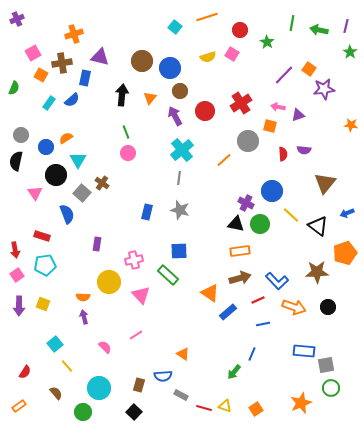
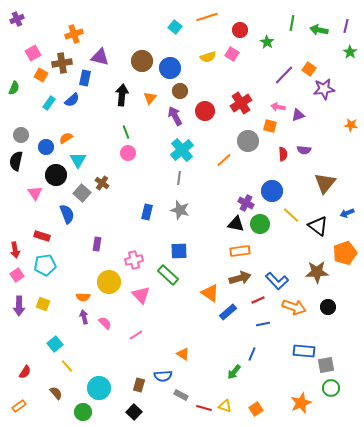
pink semicircle at (105, 347): moved 24 px up
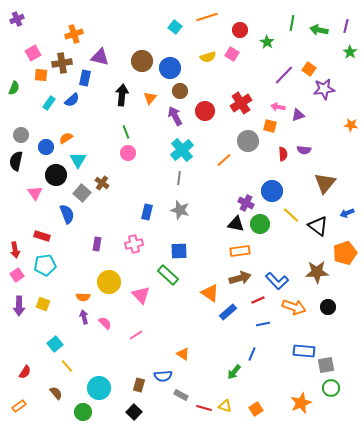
orange square at (41, 75): rotated 24 degrees counterclockwise
pink cross at (134, 260): moved 16 px up
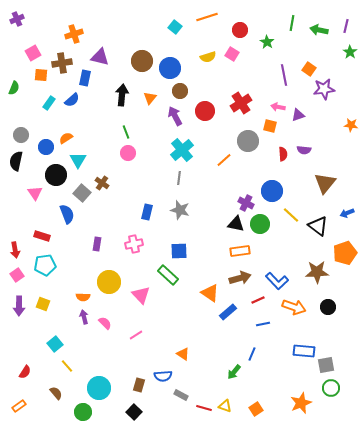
purple line at (284, 75): rotated 55 degrees counterclockwise
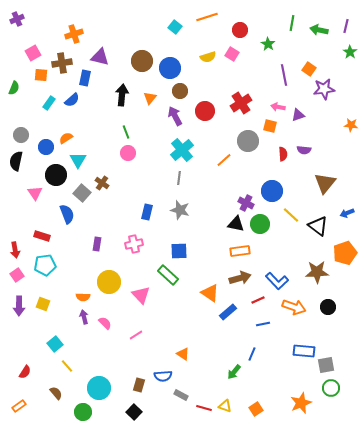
green star at (267, 42): moved 1 px right, 2 px down
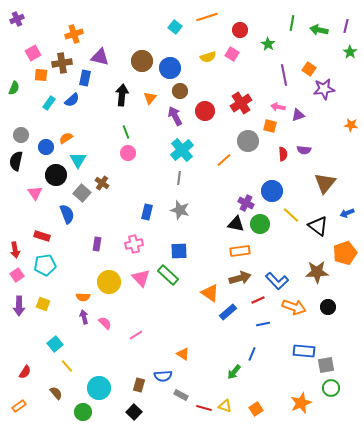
pink triangle at (141, 295): moved 17 px up
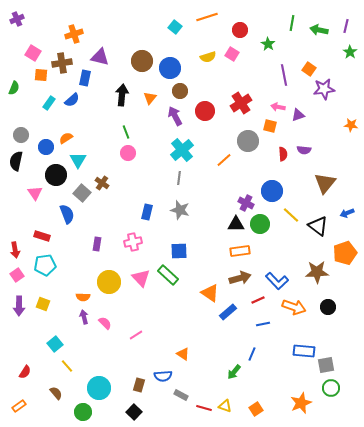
pink square at (33, 53): rotated 28 degrees counterclockwise
black triangle at (236, 224): rotated 12 degrees counterclockwise
pink cross at (134, 244): moved 1 px left, 2 px up
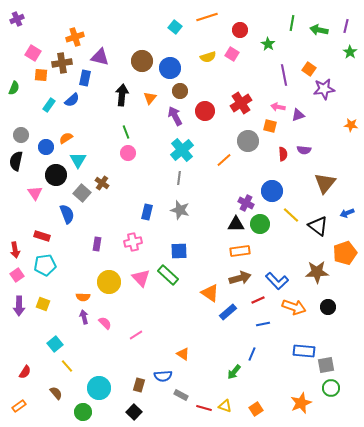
orange cross at (74, 34): moved 1 px right, 3 px down
cyan rectangle at (49, 103): moved 2 px down
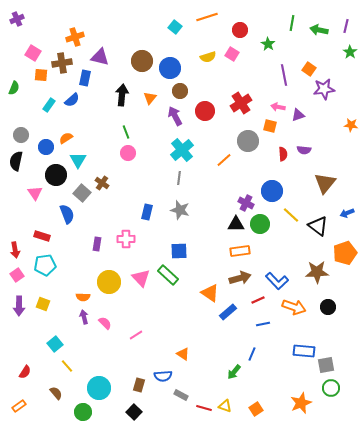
pink cross at (133, 242): moved 7 px left, 3 px up; rotated 12 degrees clockwise
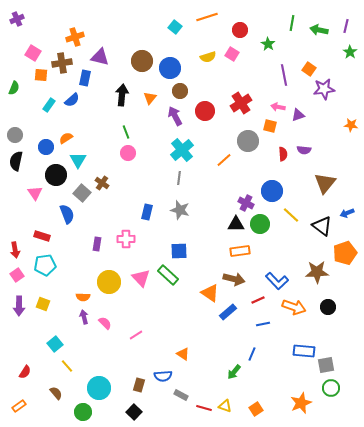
gray circle at (21, 135): moved 6 px left
black triangle at (318, 226): moved 4 px right
brown arrow at (240, 278): moved 6 px left, 1 px down; rotated 30 degrees clockwise
